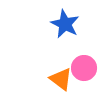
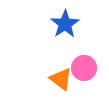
blue star: rotated 12 degrees clockwise
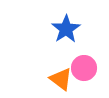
blue star: moved 1 px right, 5 px down
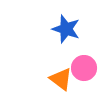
blue star: rotated 20 degrees counterclockwise
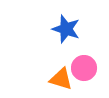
orange triangle: rotated 20 degrees counterclockwise
